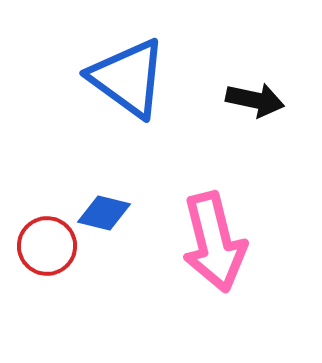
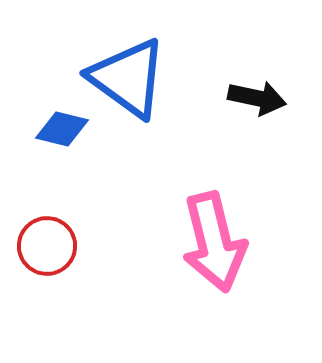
black arrow: moved 2 px right, 2 px up
blue diamond: moved 42 px left, 84 px up
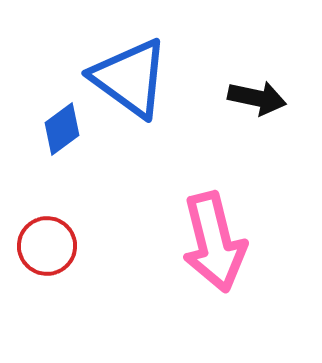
blue triangle: moved 2 px right
blue diamond: rotated 50 degrees counterclockwise
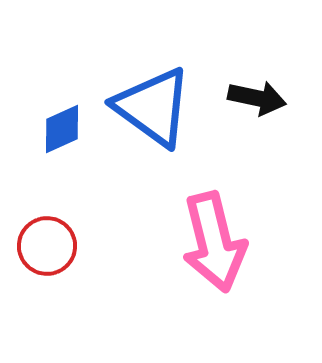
blue triangle: moved 23 px right, 29 px down
blue diamond: rotated 12 degrees clockwise
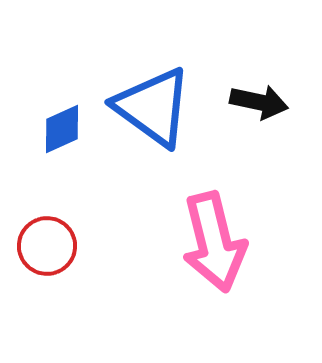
black arrow: moved 2 px right, 4 px down
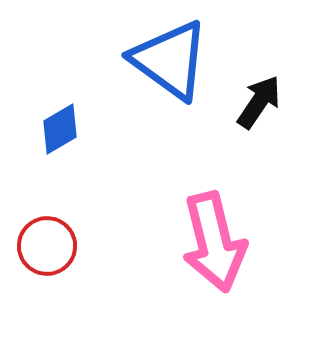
black arrow: rotated 68 degrees counterclockwise
blue triangle: moved 17 px right, 47 px up
blue diamond: moved 2 px left; rotated 6 degrees counterclockwise
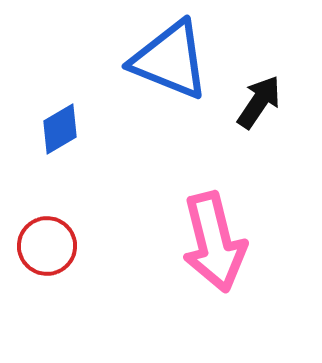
blue triangle: rotated 14 degrees counterclockwise
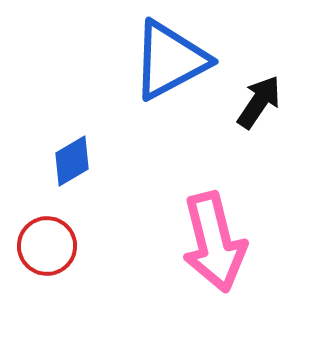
blue triangle: rotated 50 degrees counterclockwise
blue diamond: moved 12 px right, 32 px down
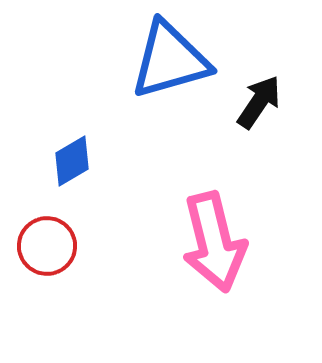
blue triangle: rotated 12 degrees clockwise
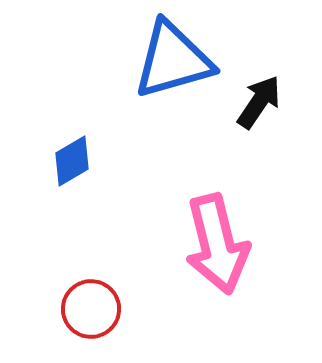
blue triangle: moved 3 px right
pink arrow: moved 3 px right, 2 px down
red circle: moved 44 px right, 63 px down
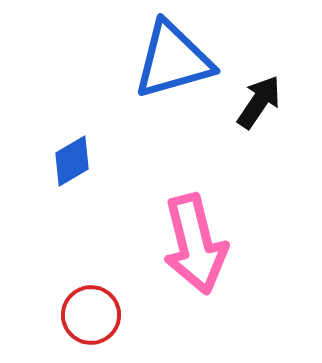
pink arrow: moved 22 px left
red circle: moved 6 px down
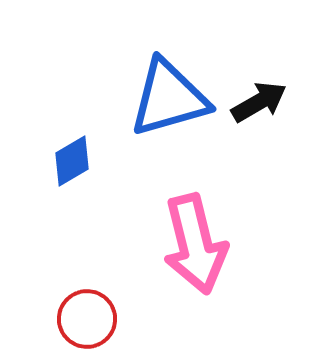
blue triangle: moved 4 px left, 38 px down
black arrow: rotated 26 degrees clockwise
red circle: moved 4 px left, 4 px down
